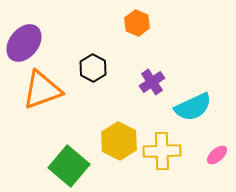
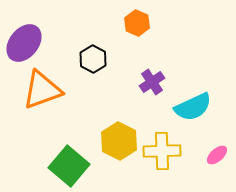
black hexagon: moved 9 px up
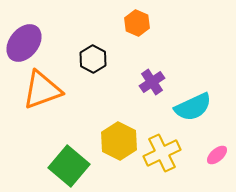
yellow cross: moved 2 px down; rotated 24 degrees counterclockwise
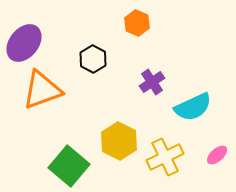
yellow cross: moved 3 px right, 4 px down
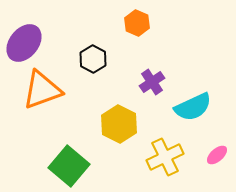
yellow hexagon: moved 17 px up
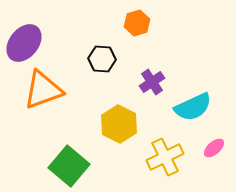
orange hexagon: rotated 20 degrees clockwise
black hexagon: moved 9 px right; rotated 24 degrees counterclockwise
orange triangle: moved 1 px right
pink ellipse: moved 3 px left, 7 px up
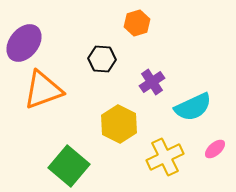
pink ellipse: moved 1 px right, 1 px down
